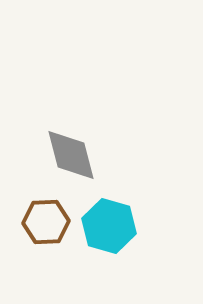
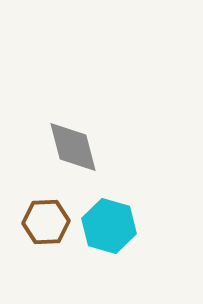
gray diamond: moved 2 px right, 8 px up
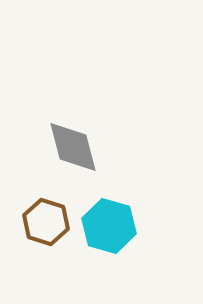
brown hexagon: rotated 21 degrees clockwise
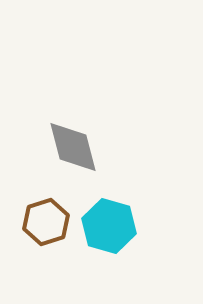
brown hexagon: rotated 24 degrees clockwise
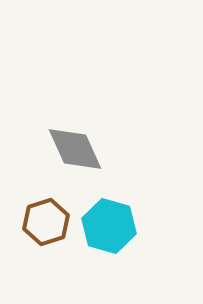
gray diamond: moved 2 px right, 2 px down; rotated 10 degrees counterclockwise
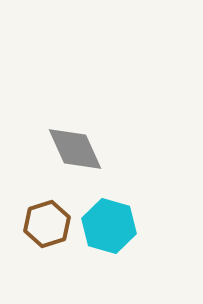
brown hexagon: moved 1 px right, 2 px down
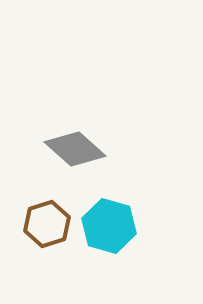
gray diamond: rotated 24 degrees counterclockwise
